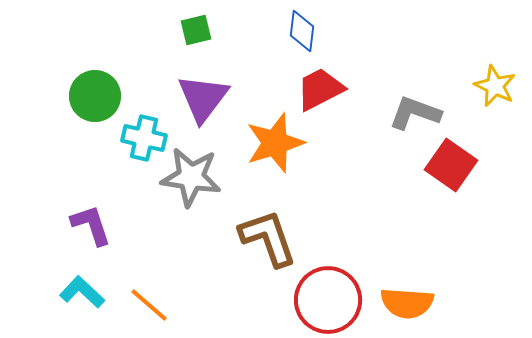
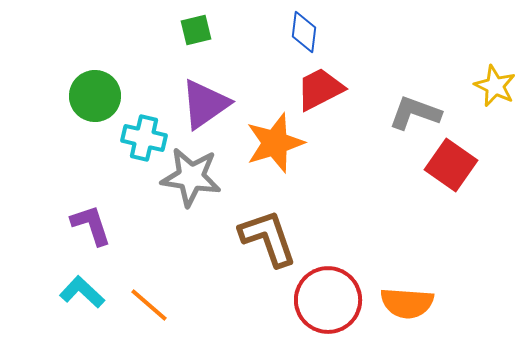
blue diamond: moved 2 px right, 1 px down
purple triangle: moved 2 px right, 6 px down; rotated 18 degrees clockwise
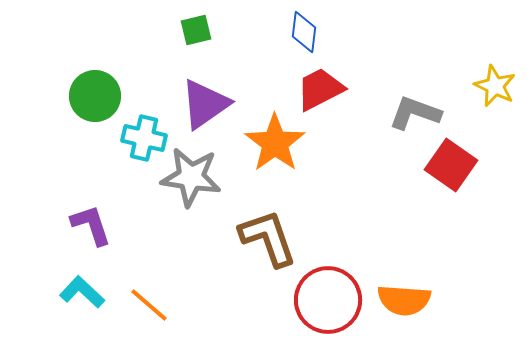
orange star: rotated 18 degrees counterclockwise
orange semicircle: moved 3 px left, 3 px up
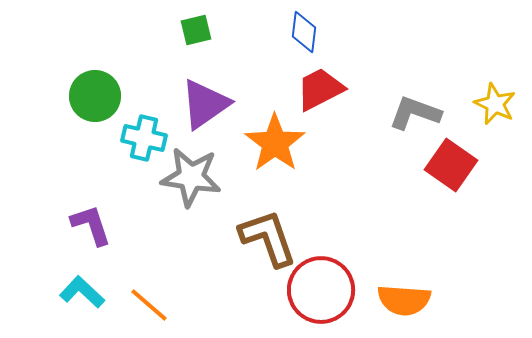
yellow star: moved 18 px down
red circle: moved 7 px left, 10 px up
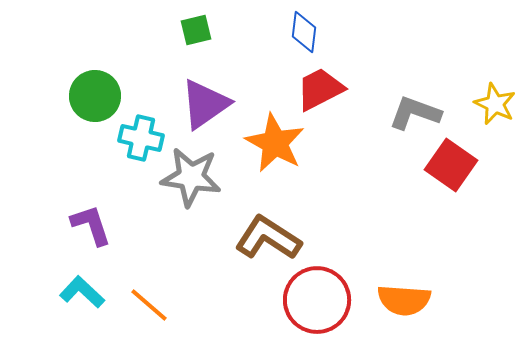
cyan cross: moved 3 px left
orange star: rotated 8 degrees counterclockwise
brown L-shape: rotated 38 degrees counterclockwise
red circle: moved 4 px left, 10 px down
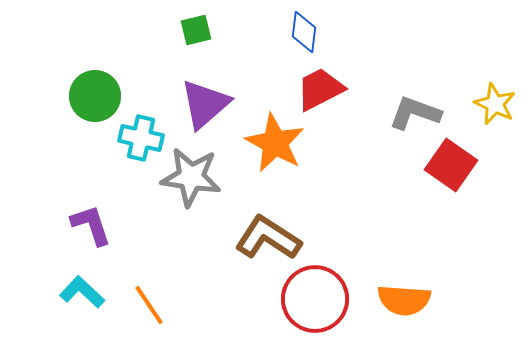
purple triangle: rotated 6 degrees counterclockwise
red circle: moved 2 px left, 1 px up
orange line: rotated 15 degrees clockwise
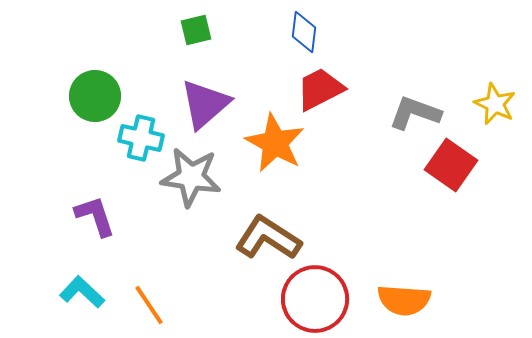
purple L-shape: moved 4 px right, 9 px up
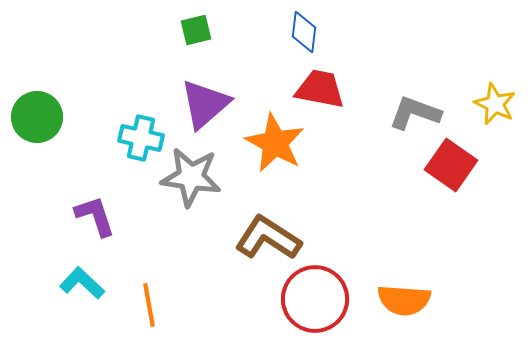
red trapezoid: rotated 38 degrees clockwise
green circle: moved 58 px left, 21 px down
cyan L-shape: moved 9 px up
orange line: rotated 24 degrees clockwise
